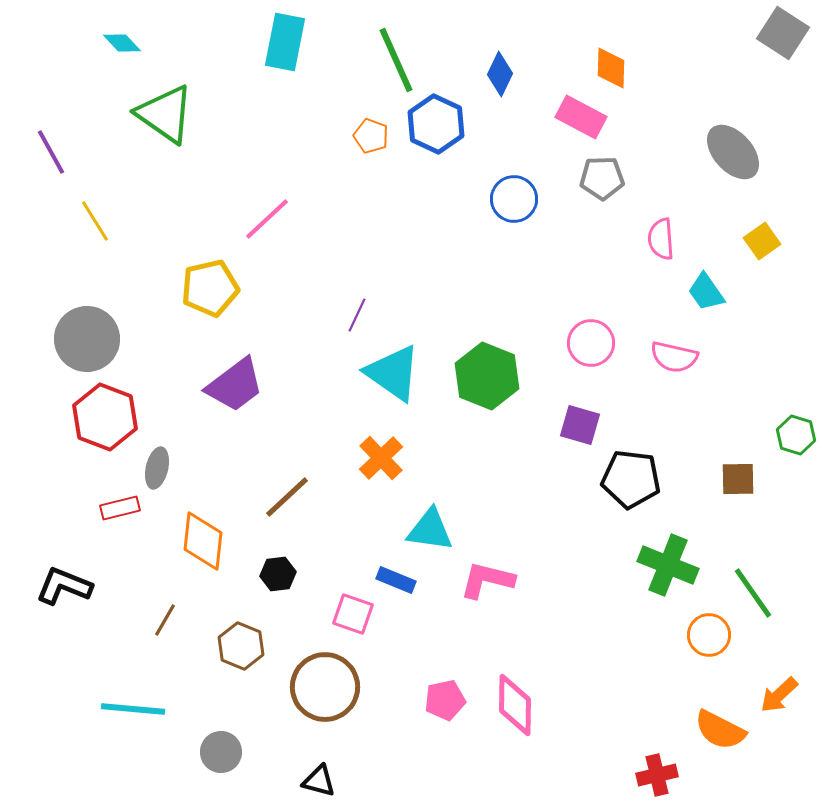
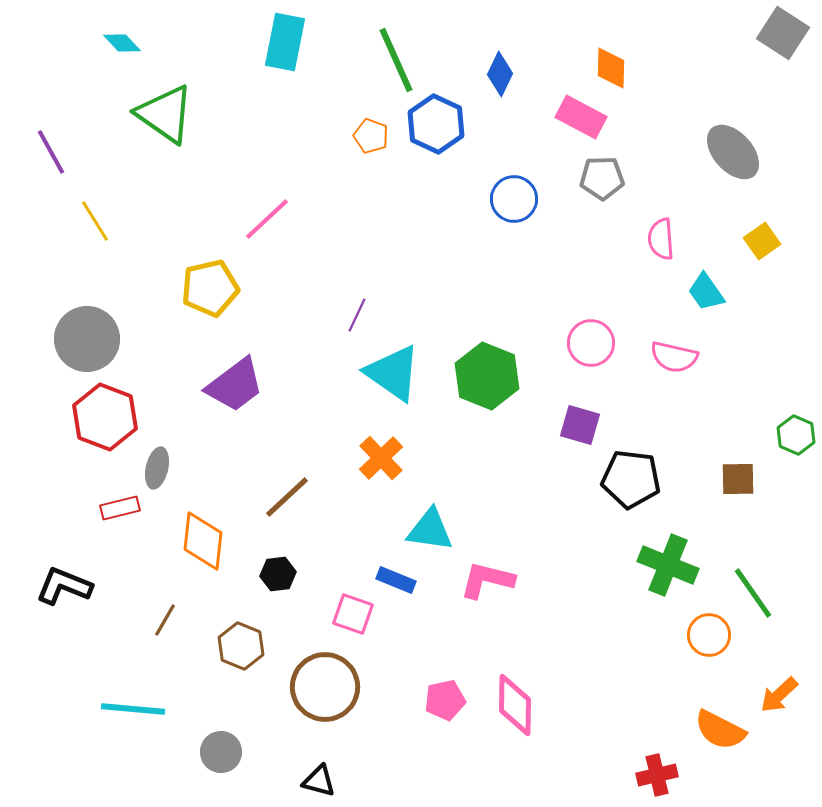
green hexagon at (796, 435): rotated 6 degrees clockwise
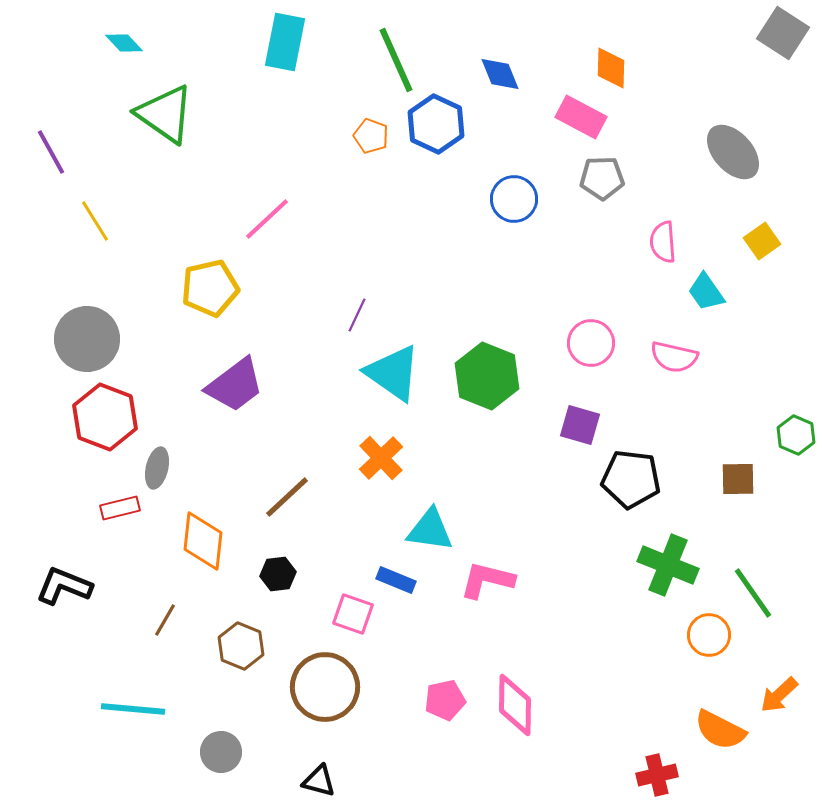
cyan diamond at (122, 43): moved 2 px right
blue diamond at (500, 74): rotated 48 degrees counterclockwise
pink semicircle at (661, 239): moved 2 px right, 3 px down
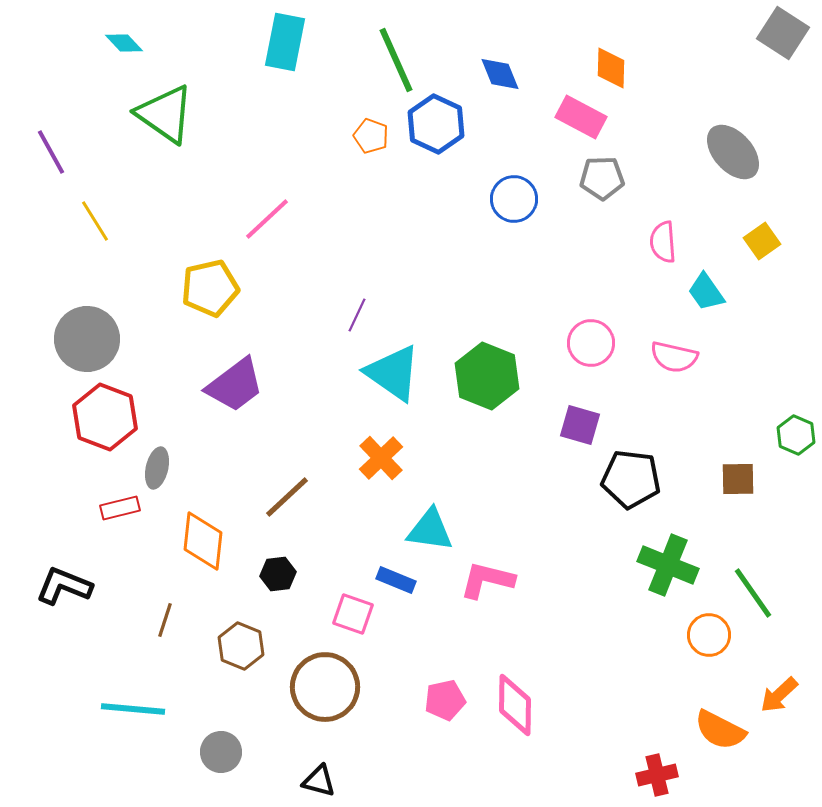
brown line at (165, 620): rotated 12 degrees counterclockwise
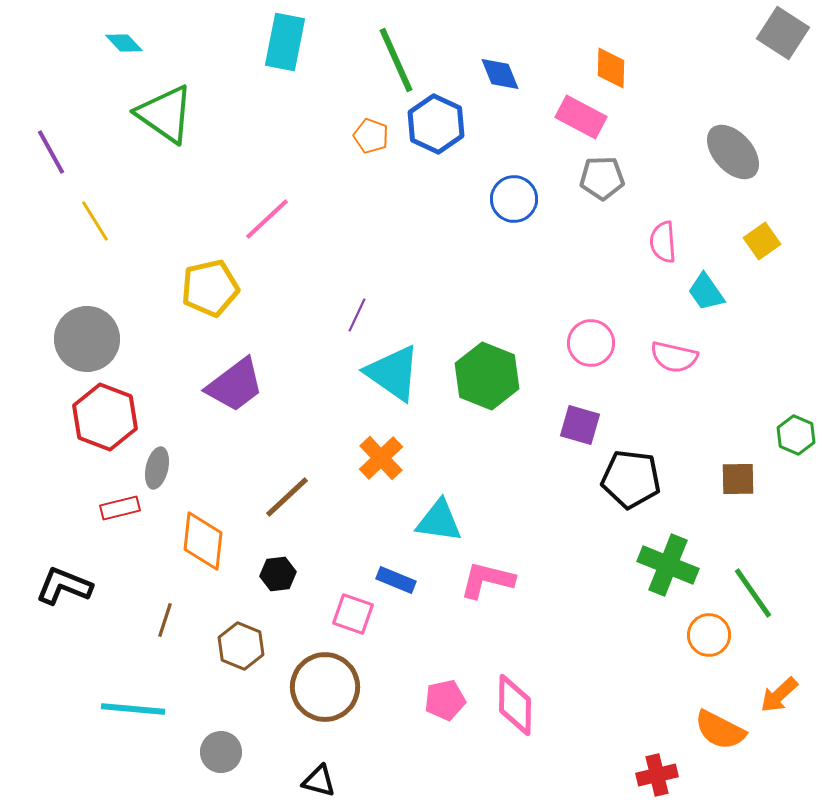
cyan triangle at (430, 530): moved 9 px right, 9 px up
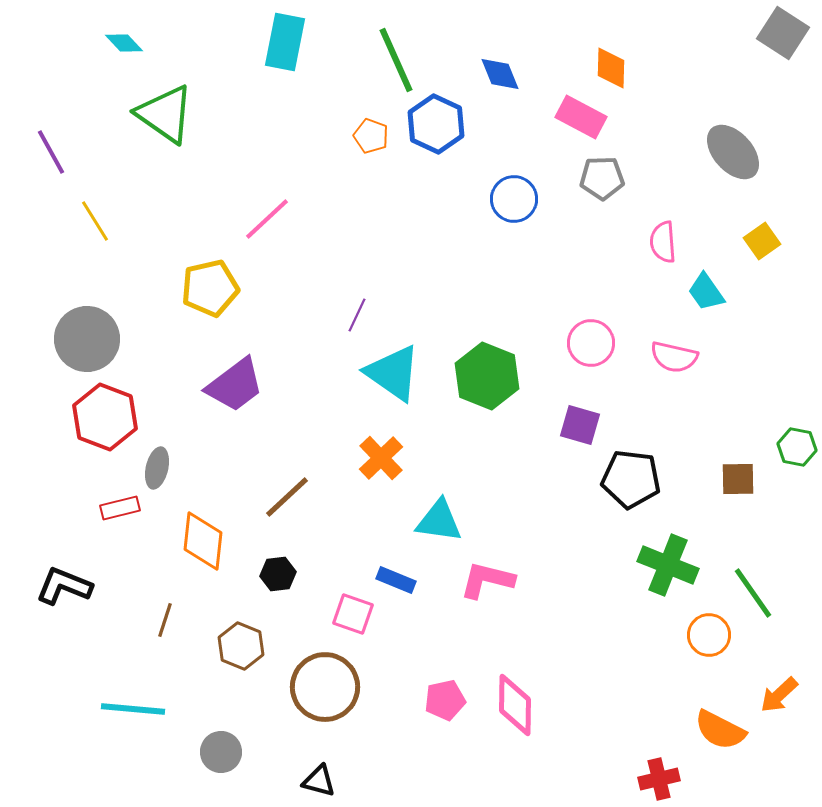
green hexagon at (796, 435): moved 1 px right, 12 px down; rotated 12 degrees counterclockwise
red cross at (657, 775): moved 2 px right, 4 px down
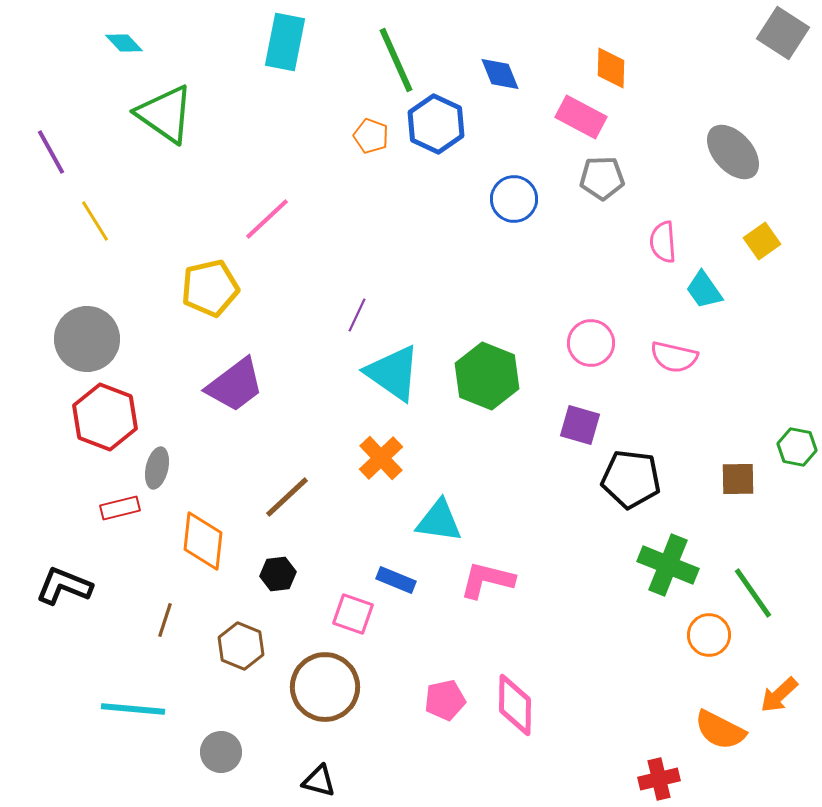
cyan trapezoid at (706, 292): moved 2 px left, 2 px up
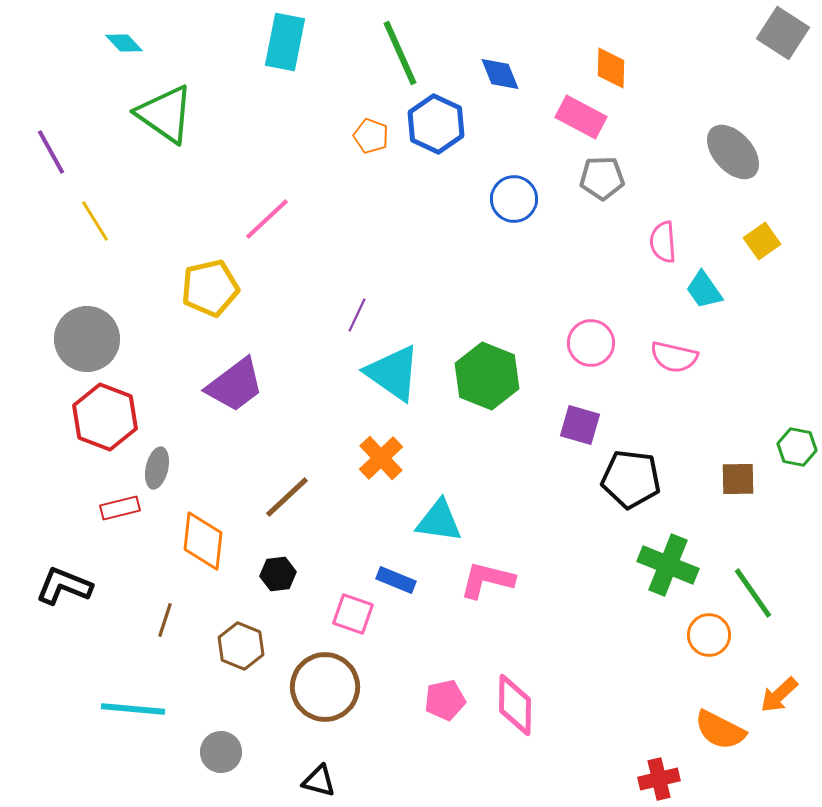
green line at (396, 60): moved 4 px right, 7 px up
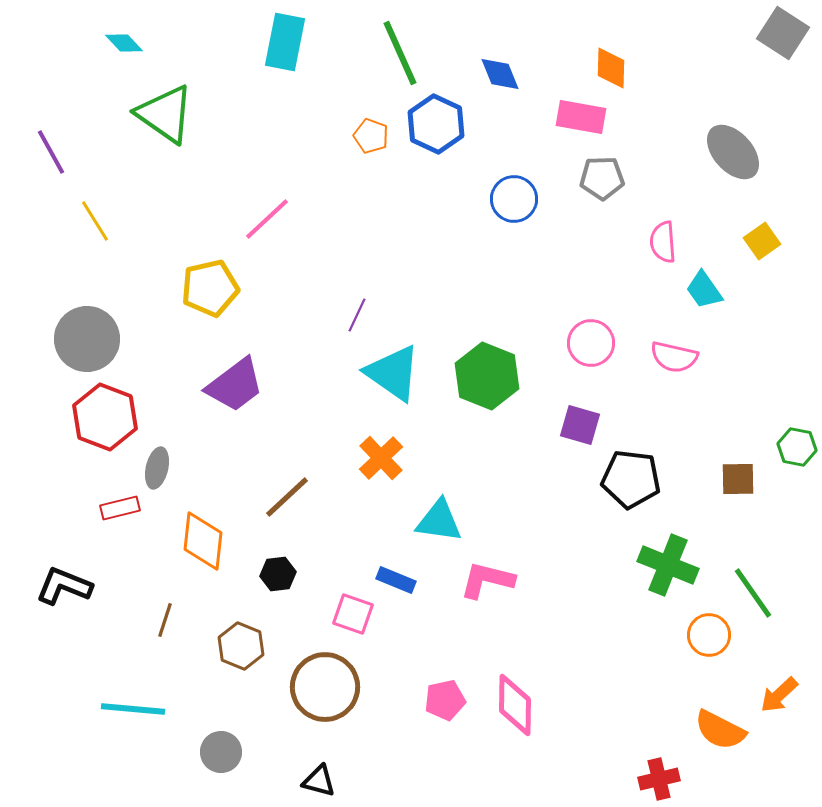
pink rectangle at (581, 117): rotated 18 degrees counterclockwise
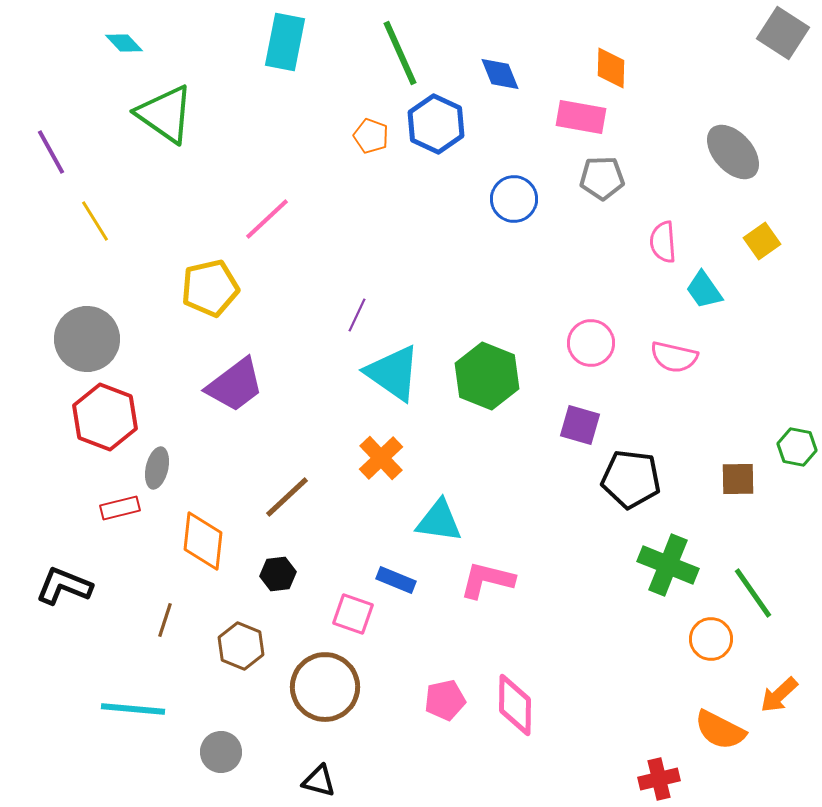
orange circle at (709, 635): moved 2 px right, 4 px down
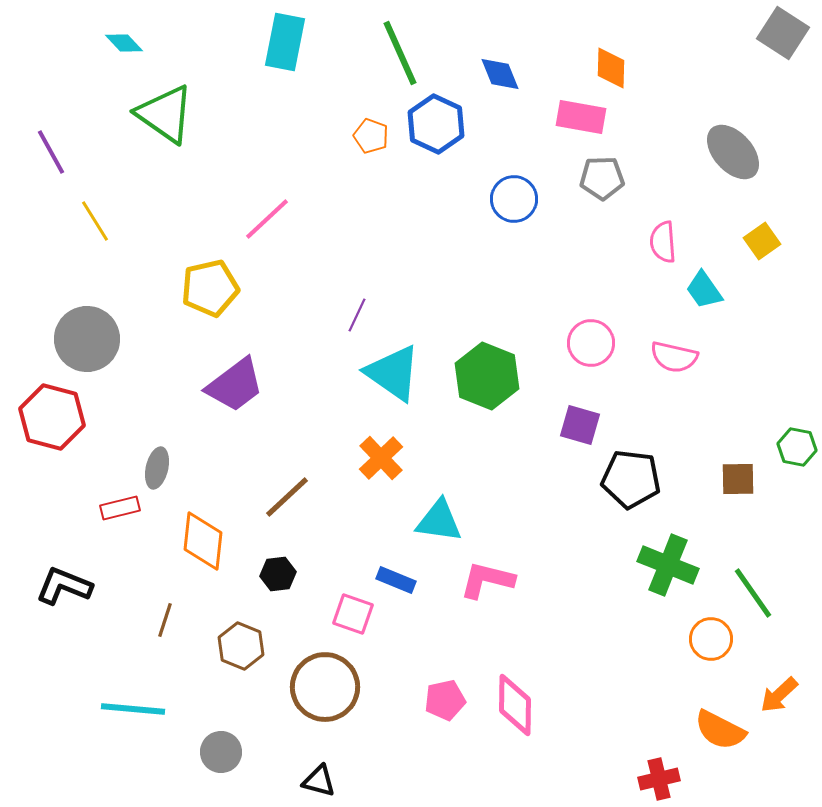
red hexagon at (105, 417): moved 53 px left; rotated 6 degrees counterclockwise
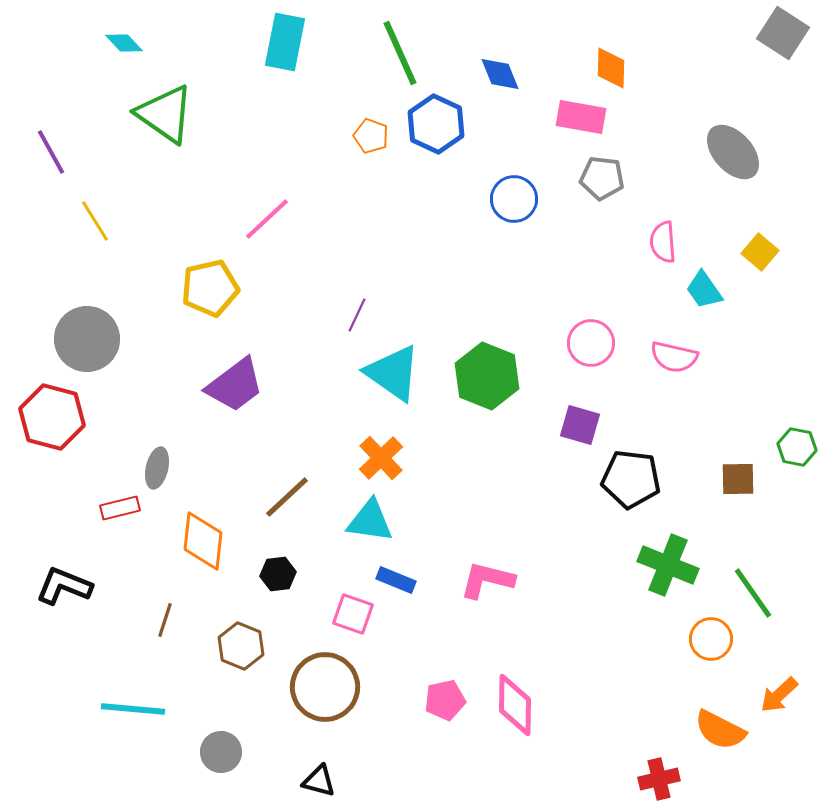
gray pentagon at (602, 178): rotated 9 degrees clockwise
yellow square at (762, 241): moved 2 px left, 11 px down; rotated 15 degrees counterclockwise
cyan triangle at (439, 521): moved 69 px left
